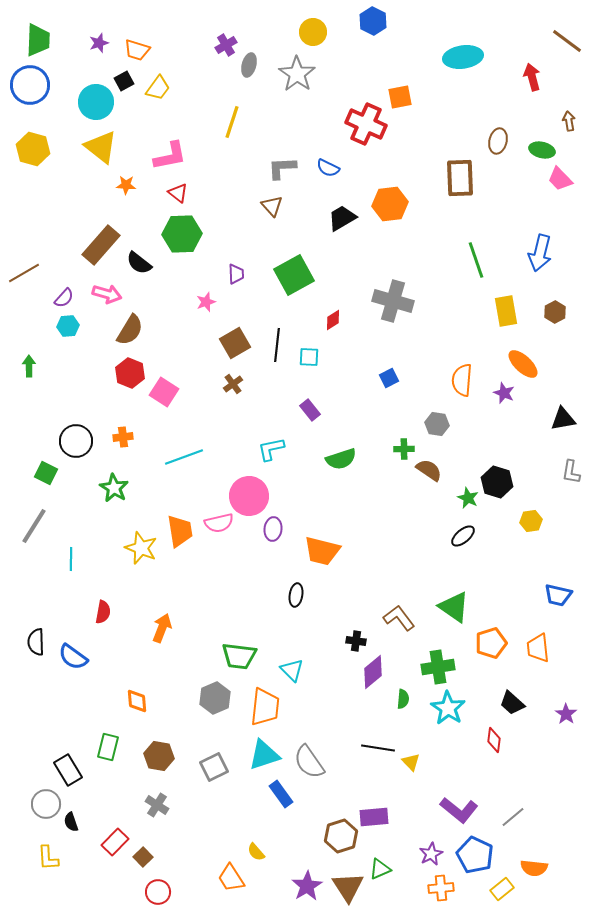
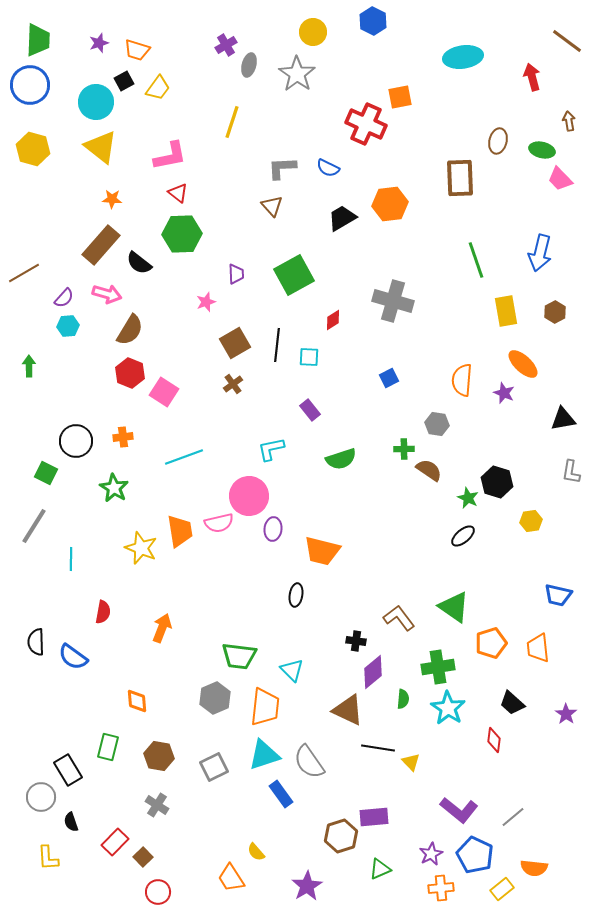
orange star at (126, 185): moved 14 px left, 14 px down
gray circle at (46, 804): moved 5 px left, 7 px up
brown triangle at (348, 887): moved 177 px up; rotated 32 degrees counterclockwise
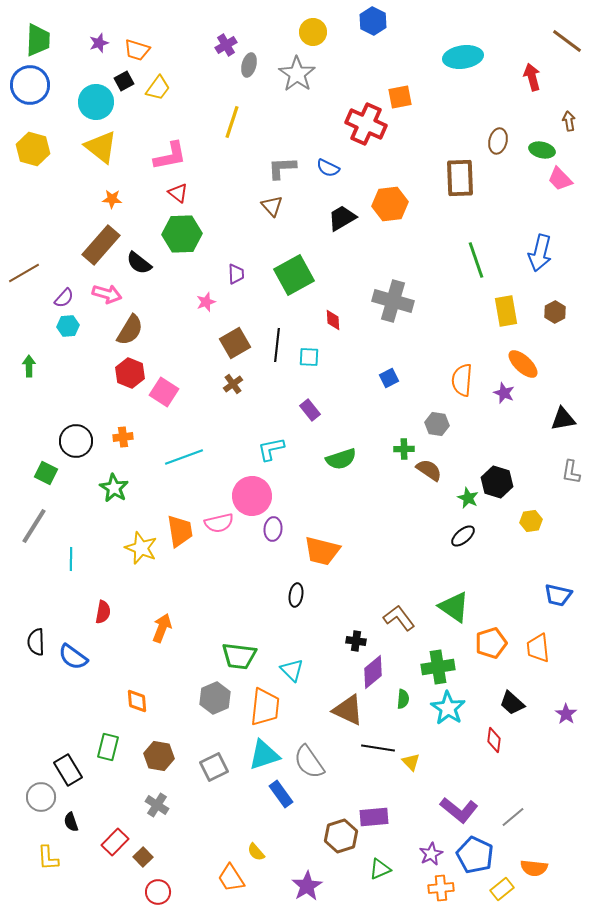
red diamond at (333, 320): rotated 60 degrees counterclockwise
pink circle at (249, 496): moved 3 px right
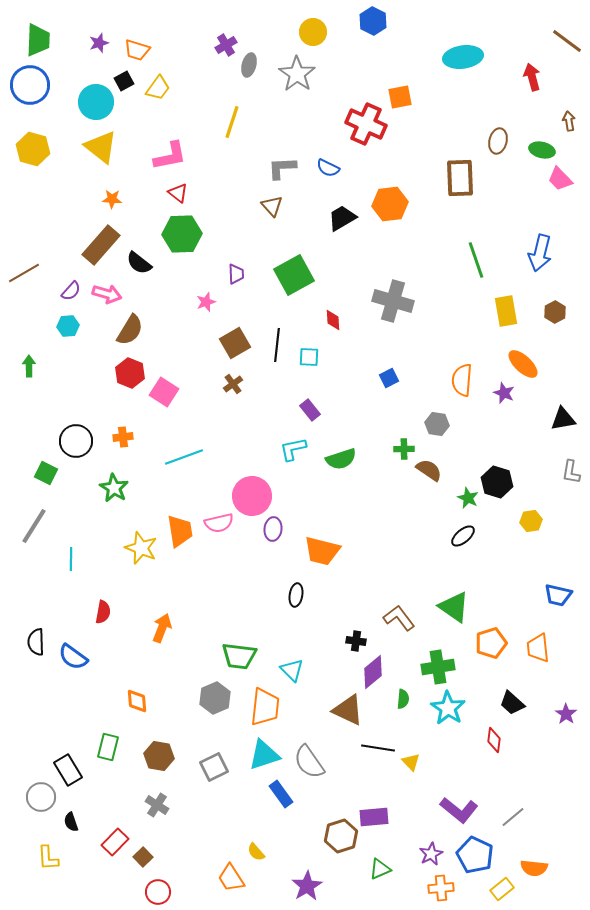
purple semicircle at (64, 298): moved 7 px right, 7 px up
cyan L-shape at (271, 449): moved 22 px right
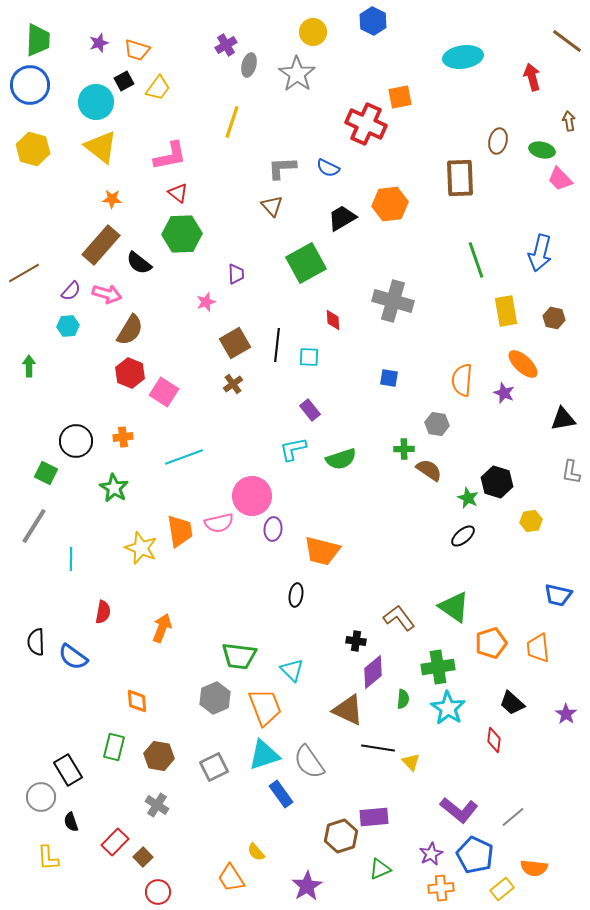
green square at (294, 275): moved 12 px right, 12 px up
brown hexagon at (555, 312): moved 1 px left, 6 px down; rotated 20 degrees counterclockwise
blue square at (389, 378): rotated 36 degrees clockwise
orange trapezoid at (265, 707): rotated 27 degrees counterclockwise
green rectangle at (108, 747): moved 6 px right
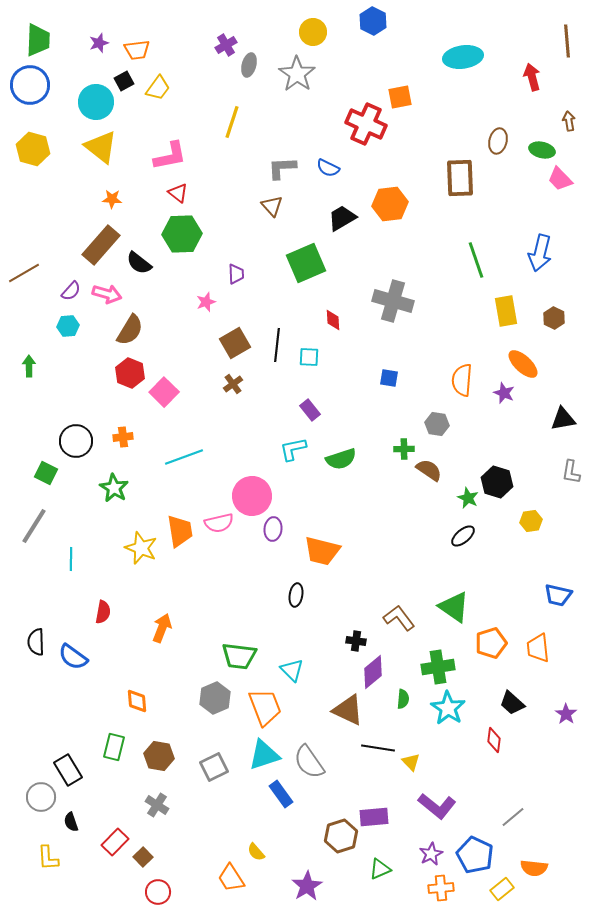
brown line at (567, 41): rotated 48 degrees clockwise
orange trapezoid at (137, 50): rotated 24 degrees counterclockwise
green square at (306, 263): rotated 6 degrees clockwise
brown hexagon at (554, 318): rotated 15 degrees clockwise
pink square at (164, 392): rotated 12 degrees clockwise
purple L-shape at (459, 810): moved 22 px left, 4 px up
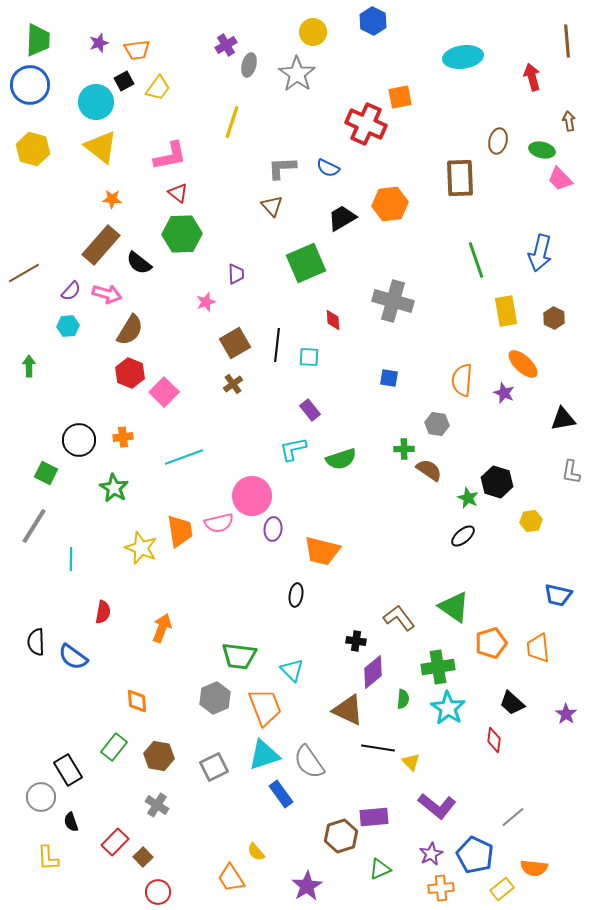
black circle at (76, 441): moved 3 px right, 1 px up
green rectangle at (114, 747): rotated 24 degrees clockwise
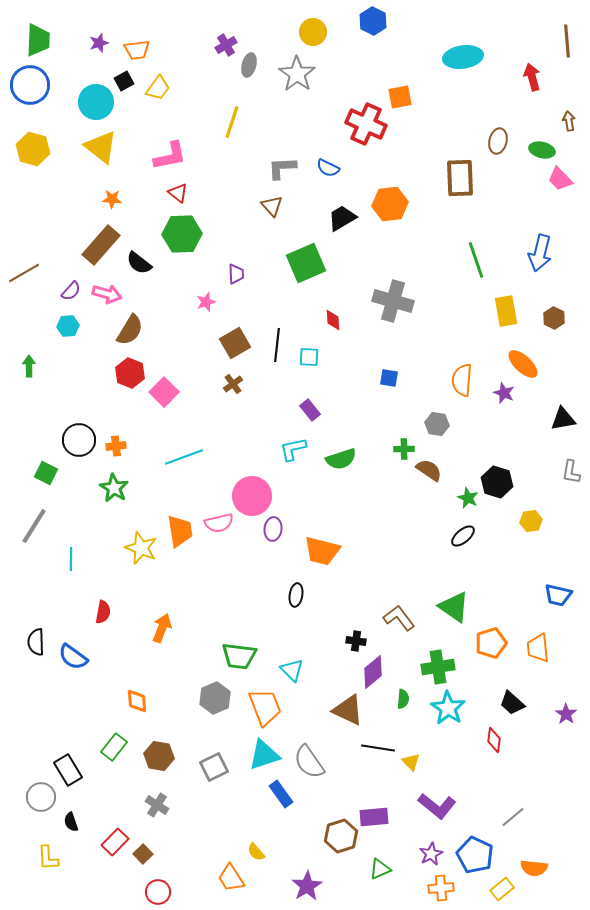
orange cross at (123, 437): moved 7 px left, 9 px down
brown square at (143, 857): moved 3 px up
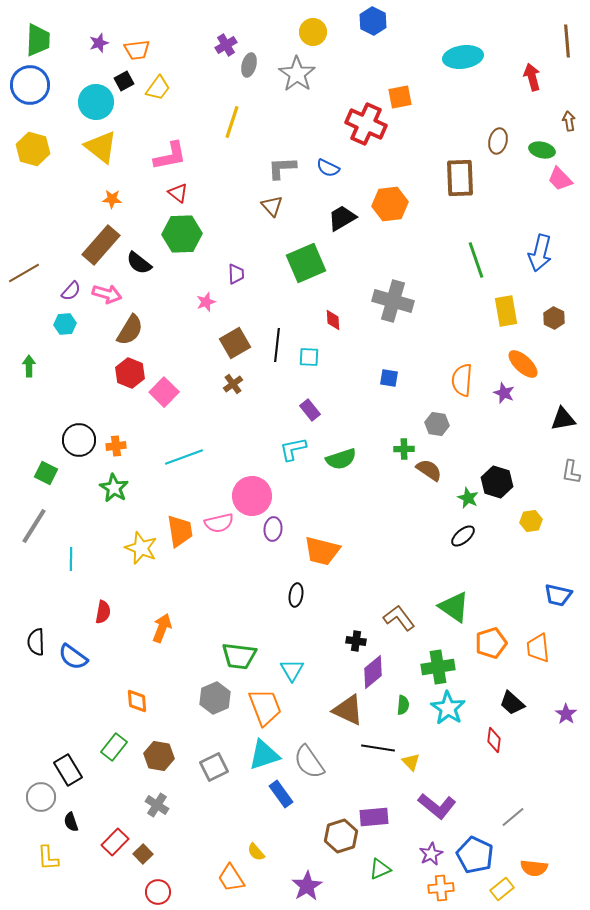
cyan hexagon at (68, 326): moved 3 px left, 2 px up
cyan triangle at (292, 670): rotated 15 degrees clockwise
green semicircle at (403, 699): moved 6 px down
